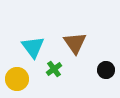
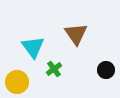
brown triangle: moved 1 px right, 9 px up
yellow circle: moved 3 px down
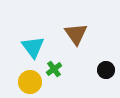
yellow circle: moved 13 px right
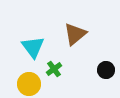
brown triangle: moved 1 px left; rotated 25 degrees clockwise
yellow circle: moved 1 px left, 2 px down
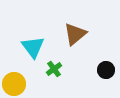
yellow circle: moved 15 px left
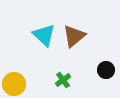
brown triangle: moved 1 px left, 2 px down
cyan triangle: moved 11 px right, 12 px up; rotated 10 degrees counterclockwise
green cross: moved 9 px right, 11 px down
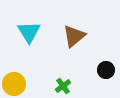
cyan triangle: moved 15 px left, 3 px up; rotated 15 degrees clockwise
green cross: moved 6 px down
